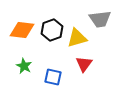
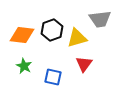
orange diamond: moved 5 px down
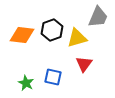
gray trapezoid: moved 2 px left, 2 px up; rotated 60 degrees counterclockwise
green star: moved 2 px right, 17 px down
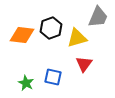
black hexagon: moved 1 px left, 2 px up
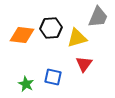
black hexagon: rotated 15 degrees clockwise
green star: moved 1 px down
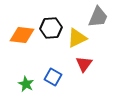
yellow triangle: rotated 10 degrees counterclockwise
blue square: rotated 18 degrees clockwise
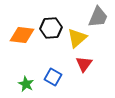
yellow triangle: rotated 15 degrees counterclockwise
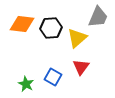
orange diamond: moved 11 px up
red triangle: moved 3 px left, 3 px down
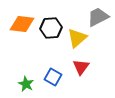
gray trapezoid: rotated 140 degrees counterclockwise
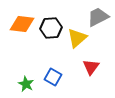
red triangle: moved 10 px right
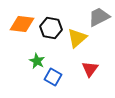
gray trapezoid: moved 1 px right
black hexagon: rotated 15 degrees clockwise
red triangle: moved 1 px left, 2 px down
green star: moved 11 px right, 23 px up
